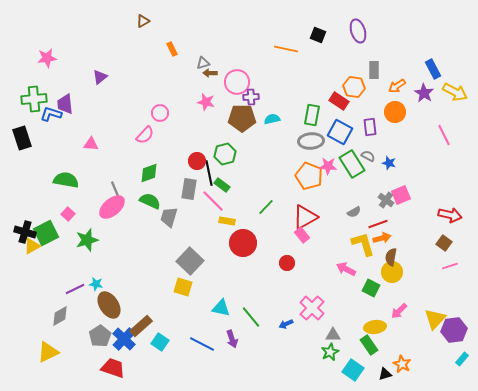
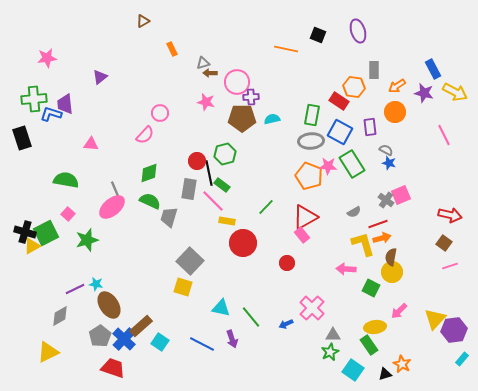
purple star at (424, 93): rotated 18 degrees counterclockwise
gray semicircle at (368, 156): moved 18 px right, 6 px up
pink arrow at (346, 269): rotated 24 degrees counterclockwise
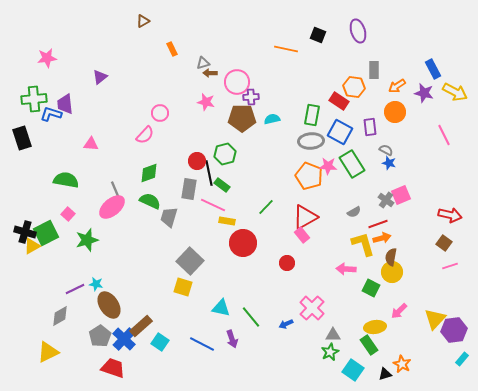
pink line at (213, 201): moved 4 px down; rotated 20 degrees counterclockwise
